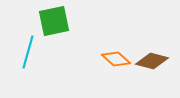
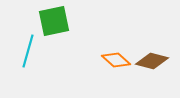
cyan line: moved 1 px up
orange diamond: moved 1 px down
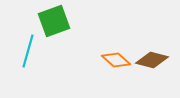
green square: rotated 8 degrees counterclockwise
brown diamond: moved 1 px up
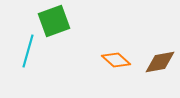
brown diamond: moved 8 px right, 2 px down; rotated 24 degrees counterclockwise
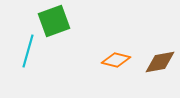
orange diamond: rotated 28 degrees counterclockwise
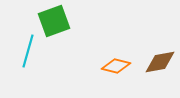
orange diamond: moved 6 px down
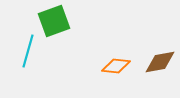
orange diamond: rotated 8 degrees counterclockwise
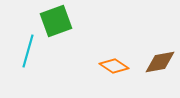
green square: moved 2 px right
orange diamond: moved 2 px left; rotated 28 degrees clockwise
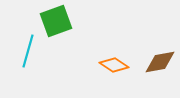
orange diamond: moved 1 px up
